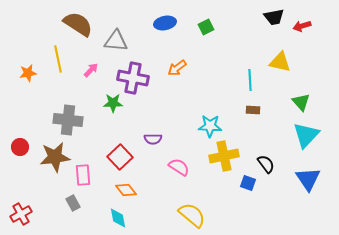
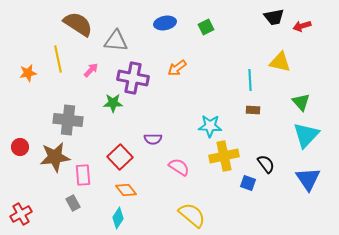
cyan diamond: rotated 45 degrees clockwise
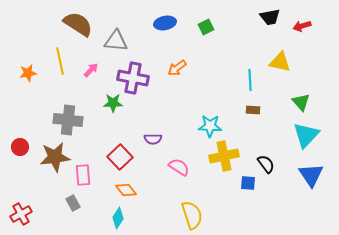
black trapezoid: moved 4 px left
yellow line: moved 2 px right, 2 px down
blue triangle: moved 3 px right, 4 px up
blue square: rotated 14 degrees counterclockwise
yellow semicircle: rotated 32 degrees clockwise
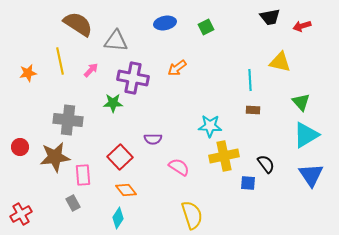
cyan triangle: rotated 16 degrees clockwise
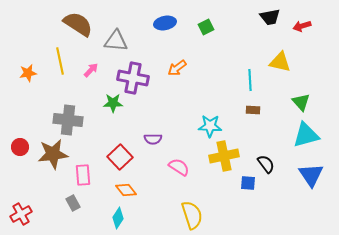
cyan triangle: rotated 16 degrees clockwise
brown star: moved 2 px left, 3 px up
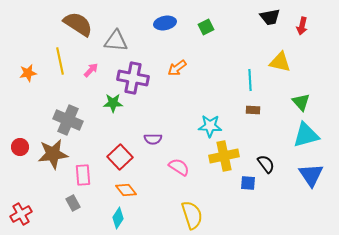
red arrow: rotated 60 degrees counterclockwise
gray cross: rotated 16 degrees clockwise
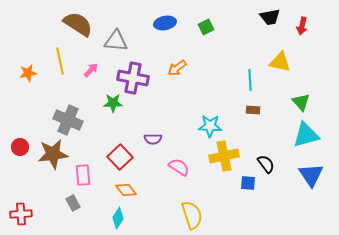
red cross: rotated 25 degrees clockwise
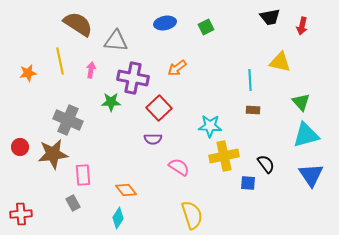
pink arrow: rotated 35 degrees counterclockwise
green star: moved 2 px left, 1 px up
red square: moved 39 px right, 49 px up
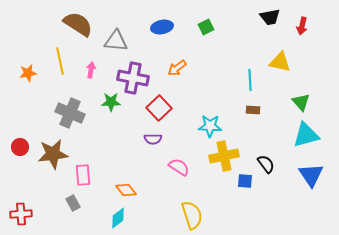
blue ellipse: moved 3 px left, 4 px down
gray cross: moved 2 px right, 7 px up
blue square: moved 3 px left, 2 px up
cyan diamond: rotated 20 degrees clockwise
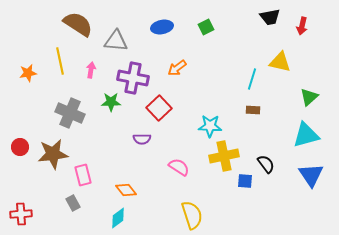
cyan line: moved 2 px right, 1 px up; rotated 20 degrees clockwise
green triangle: moved 8 px right, 5 px up; rotated 30 degrees clockwise
purple semicircle: moved 11 px left
pink rectangle: rotated 10 degrees counterclockwise
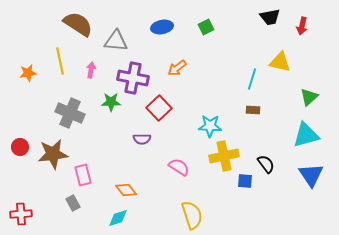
cyan diamond: rotated 20 degrees clockwise
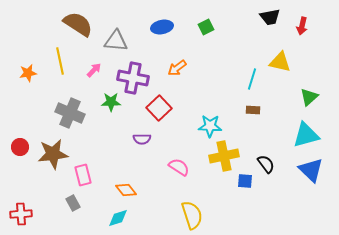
pink arrow: moved 3 px right; rotated 35 degrees clockwise
blue triangle: moved 5 px up; rotated 12 degrees counterclockwise
